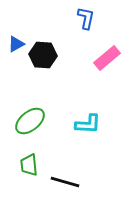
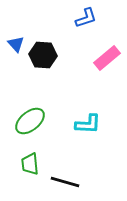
blue L-shape: rotated 60 degrees clockwise
blue triangle: rotated 42 degrees counterclockwise
green trapezoid: moved 1 px right, 1 px up
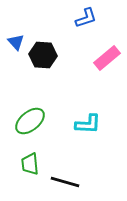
blue triangle: moved 2 px up
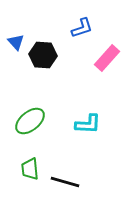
blue L-shape: moved 4 px left, 10 px down
pink rectangle: rotated 8 degrees counterclockwise
green trapezoid: moved 5 px down
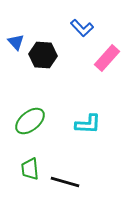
blue L-shape: rotated 65 degrees clockwise
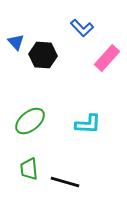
green trapezoid: moved 1 px left
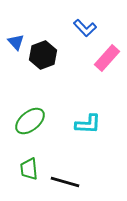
blue L-shape: moved 3 px right
black hexagon: rotated 24 degrees counterclockwise
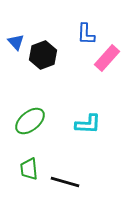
blue L-shape: moved 1 px right, 6 px down; rotated 45 degrees clockwise
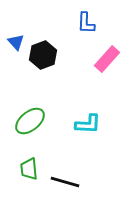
blue L-shape: moved 11 px up
pink rectangle: moved 1 px down
